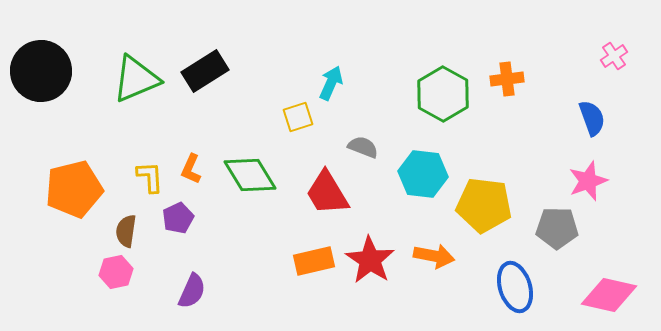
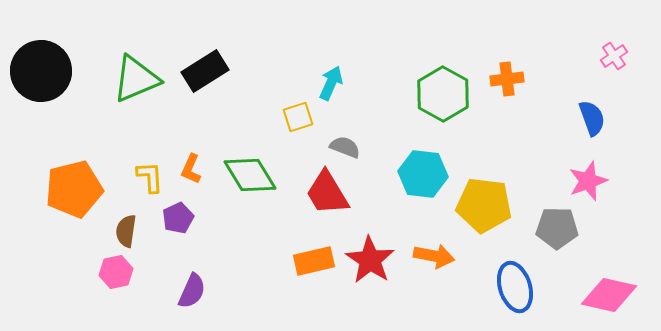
gray semicircle: moved 18 px left
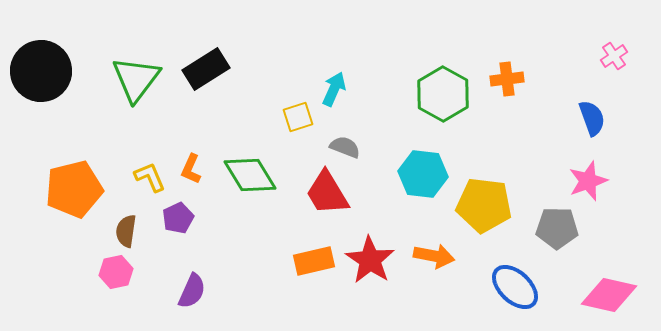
black rectangle: moved 1 px right, 2 px up
green triangle: rotated 30 degrees counterclockwise
cyan arrow: moved 3 px right, 6 px down
yellow L-shape: rotated 20 degrees counterclockwise
blue ellipse: rotated 30 degrees counterclockwise
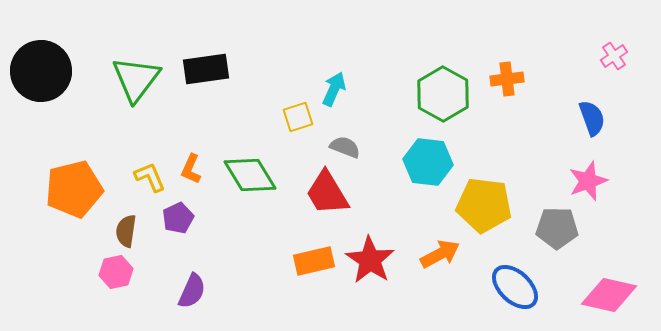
black rectangle: rotated 24 degrees clockwise
cyan hexagon: moved 5 px right, 12 px up
orange arrow: moved 6 px right, 2 px up; rotated 39 degrees counterclockwise
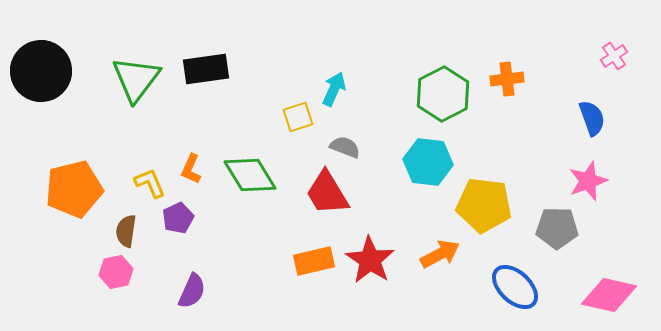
green hexagon: rotated 4 degrees clockwise
yellow L-shape: moved 6 px down
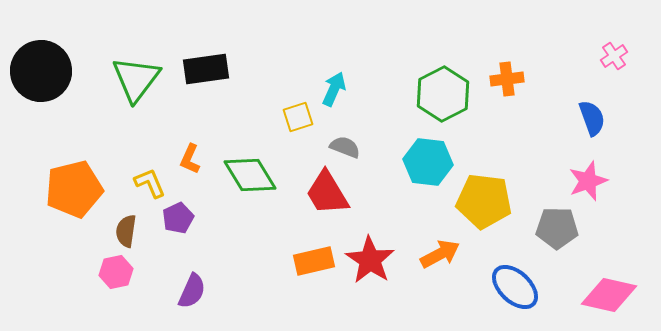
orange L-shape: moved 1 px left, 10 px up
yellow pentagon: moved 4 px up
